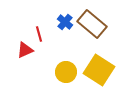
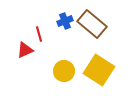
blue cross: moved 1 px up; rotated 28 degrees clockwise
yellow circle: moved 2 px left, 1 px up
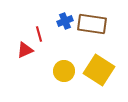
brown rectangle: rotated 32 degrees counterclockwise
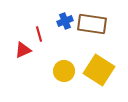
red triangle: moved 2 px left
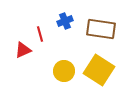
brown rectangle: moved 9 px right, 5 px down
red line: moved 1 px right
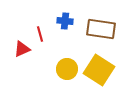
blue cross: rotated 28 degrees clockwise
red triangle: moved 1 px left, 1 px up
yellow circle: moved 3 px right, 2 px up
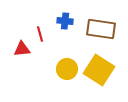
red triangle: rotated 18 degrees clockwise
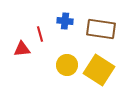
yellow circle: moved 4 px up
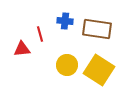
brown rectangle: moved 4 px left
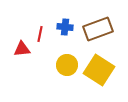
blue cross: moved 6 px down
brown rectangle: moved 1 px right; rotated 28 degrees counterclockwise
red line: rotated 28 degrees clockwise
